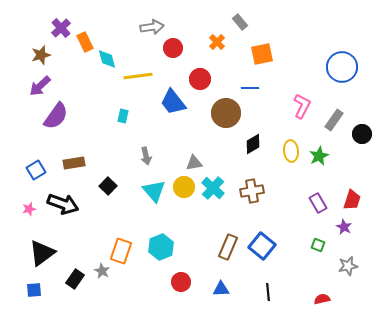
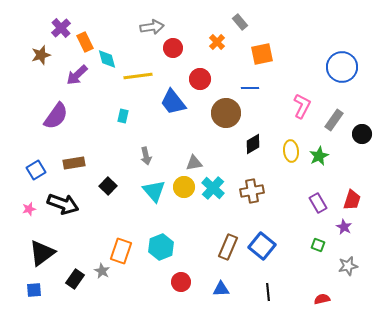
purple arrow at (40, 86): moved 37 px right, 11 px up
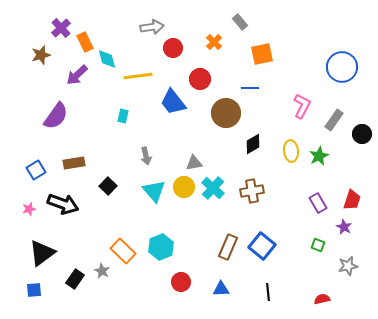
orange cross at (217, 42): moved 3 px left
orange rectangle at (121, 251): moved 2 px right; rotated 65 degrees counterclockwise
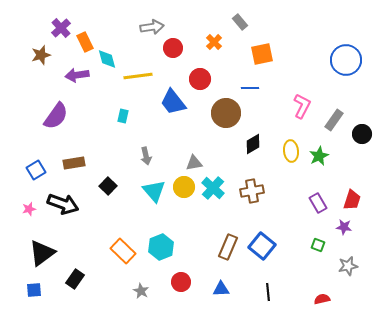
blue circle at (342, 67): moved 4 px right, 7 px up
purple arrow at (77, 75): rotated 35 degrees clockwise
purple star at (344, 227): rotated 21 degrees counterclockwise
gray star at (102, 271): moved 39 px right, 20 px down
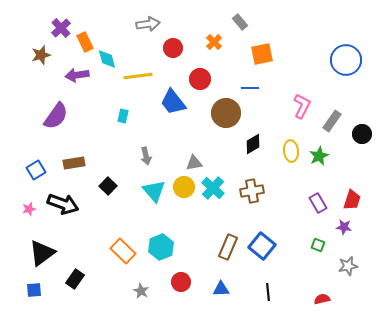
gray arrow at (152, 27): moved 4 px left, 3 px up
gray rectangle at (334, 120): moved 2 px left, 1 px down
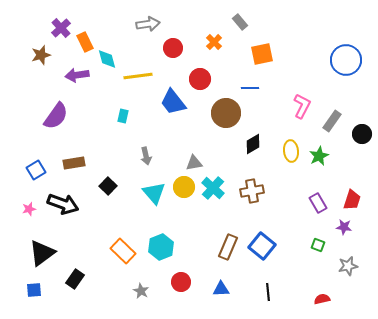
cyan triangle at (154, 191): moved 2 px down
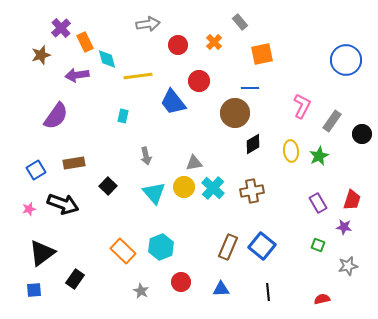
red circle at (173, 48): moved 5 px right, 3 px up
red circle at (200, 79): moved 1 px left, 2 px down
brown circle at (226, 113): moved 9 px right
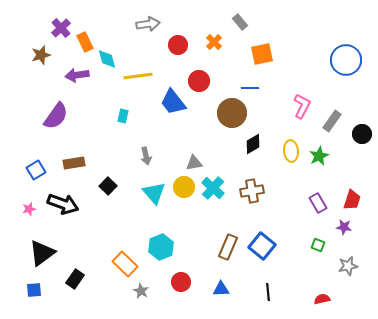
brown circle at (235, 113): moved 3 px left
orange rectangle at (123, 251): moved 2 px right, 13 px down
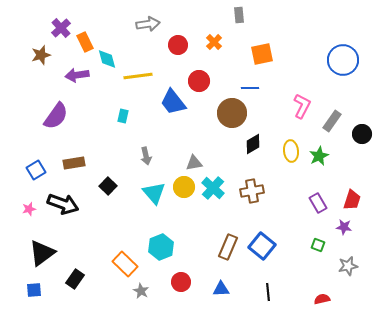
gray rectangle at (240, 22): moved 1 px left, 7 px up; rotated 35 degrees clockwise
blue circle at (346, 60): moved 3 px left
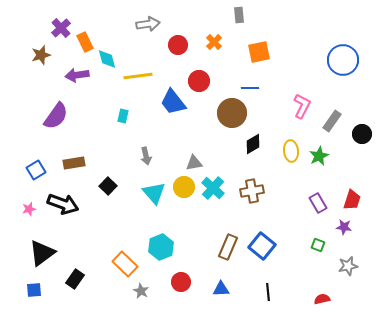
orange square at (262, 54): moved 3 px left, 2 px up
